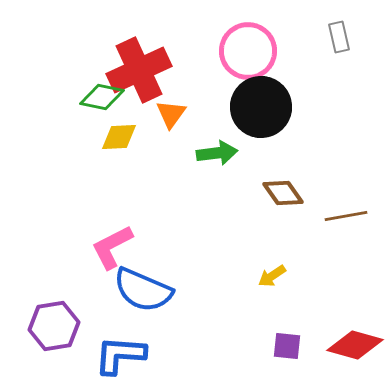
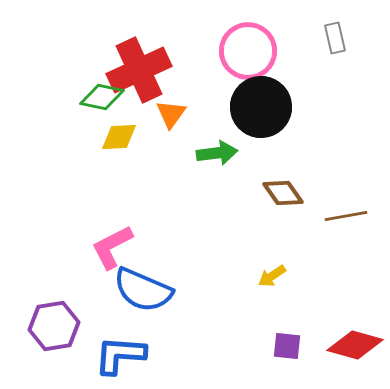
gray rectangle: moved 4 px left, 1 px down
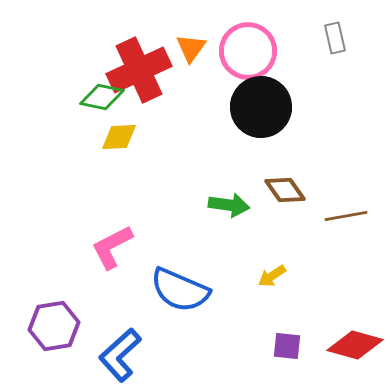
orange triangle: moved 20 px right, 66 px up
green arrow: moved 12 px right, 52 px down; rotated 15 degrees clockwise
brown diamond: moved 2 px right, 3 px up
blue semicircle: moved 37 px right
blue L-shape: rotated 46 degrees counterclockwise
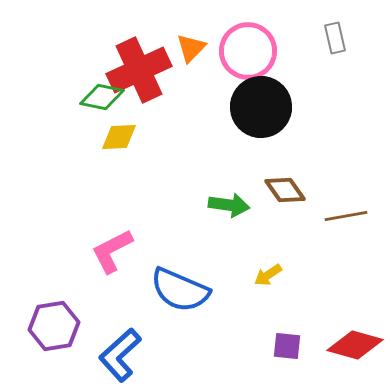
orange triangle: rotated 8 degrees clockwise
pink L-shape: moved 4 px down
yellow arrow: moved 4 px left, 1 px up
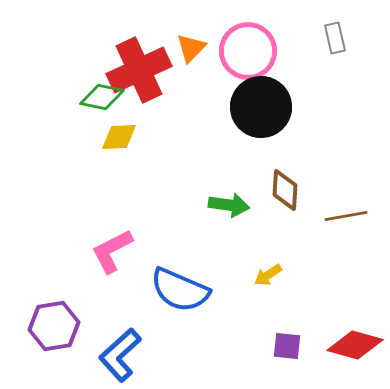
brown diamond: rotated 39 degrees clockwise
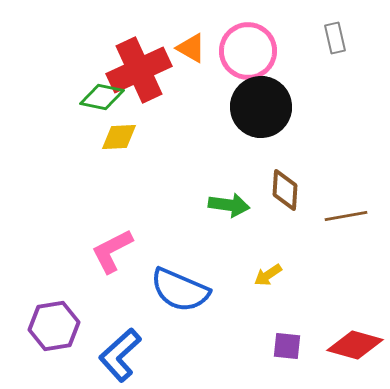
orange triangle: rotated 44 degrees counterclockwise
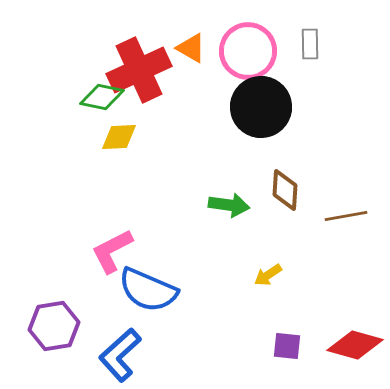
gray rectangle: moved 25 px left, 6 px down; rotated 12 degrees clockwise
blue semicircle: moved 32 px left
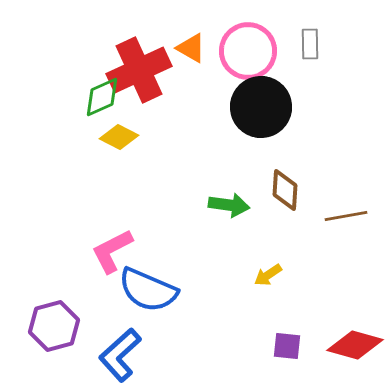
green diamond: rotated 36 degrees counterclockwise
yellow diamond: rotated 30 degrees clockwise
purple hexagon: rotated 6 degrees counterclockwise
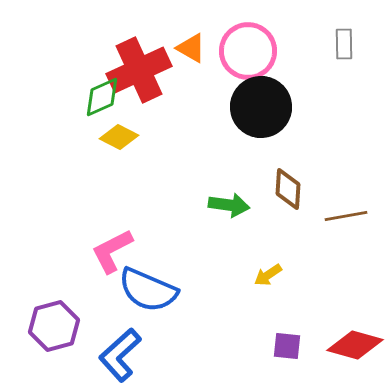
gray rectangle: moved 34 px right
brown diamond: moved 3 px right, 1 px up
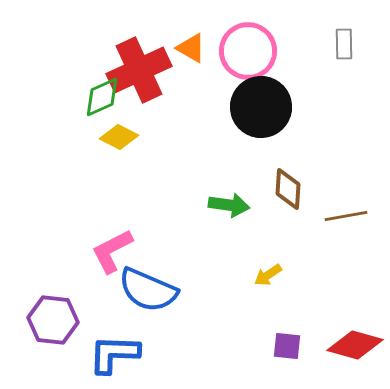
purple hexagon: moved 1 px left, 6 px up; rotated 21 degrees clockwise
blue L-shape: moved 6 px left, 1 px up; rotated 44 degrees clockwise
